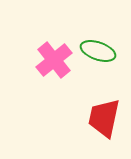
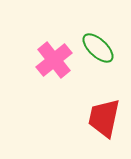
green ellipse: moved 3 px up; rotated 24 degrees clockwise
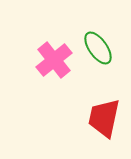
green ellipse: rotated 12 degrees clockwise
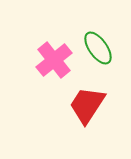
red trapezoid: moved 17 px left, 13 px up; rotated 21 degrees clockwise
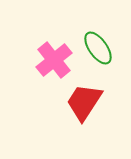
red trapezoid: moved 3 px left, 3 px up
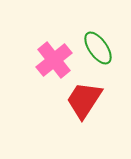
red trapezoid: moved 2 px up
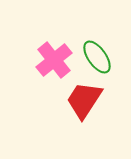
green ellipse: moved 1 px left, 9 px down
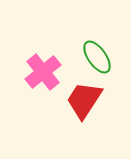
pink cross: moved 11 px left, 12 px down
